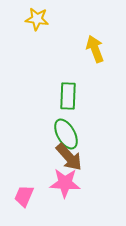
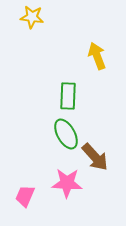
yellow star: moved 5 px left, 2 px up
yellow arrow: moved 2 px right, 7 px down
brown arrow: moved 26 px right
pink star: moved 2 px right
pink trapezoid: moved 1 px right
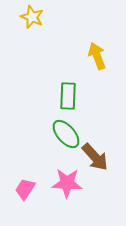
yellow star: rotated 15 degrees clockwise
green ellipse: rotated 12 degrees counterclockwise
pink trapezoid: moved 7 px up; rotated 10 degrees clockwise
